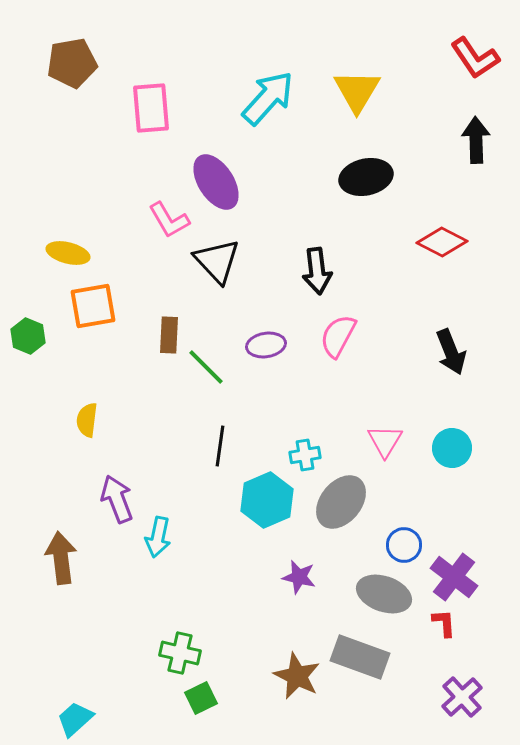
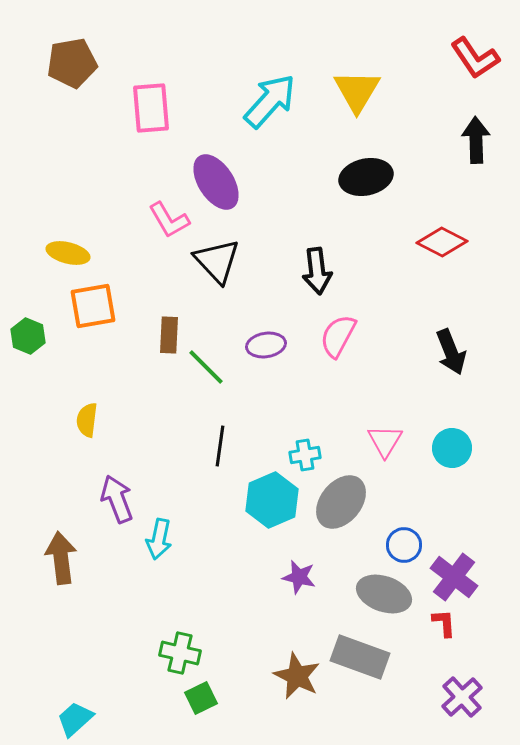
cyan arrow at (268, 98): moved 2 px right, 3 px down
cyan hexagon at (267, 500): moved 5 px right
cyan arrow at (158, 537): moved 1 px right, 2 px down
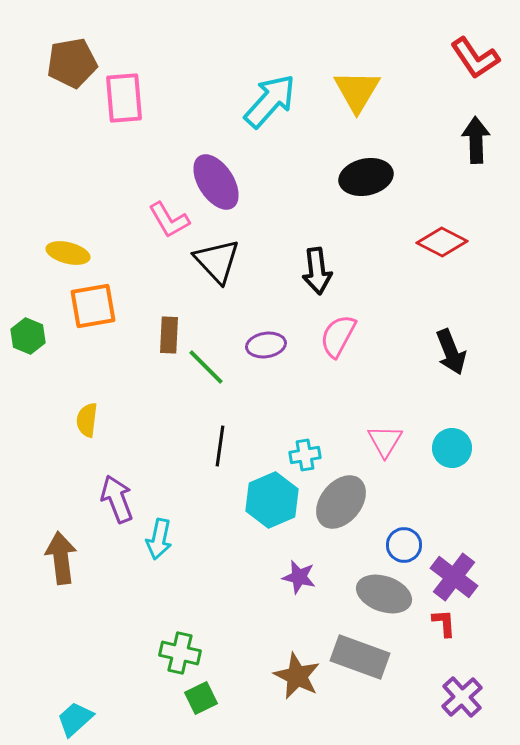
pink rectangle at (151, 108): moved 27 px left, 10 px up
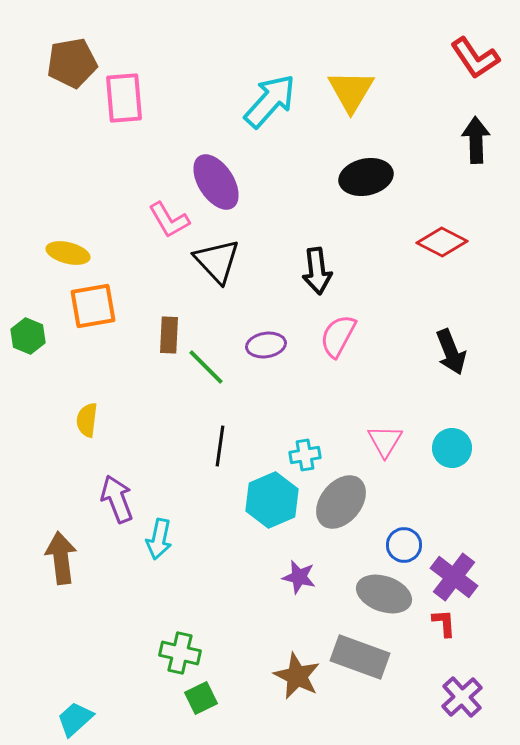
yellow triangle at (357, 91): moved 6 px left
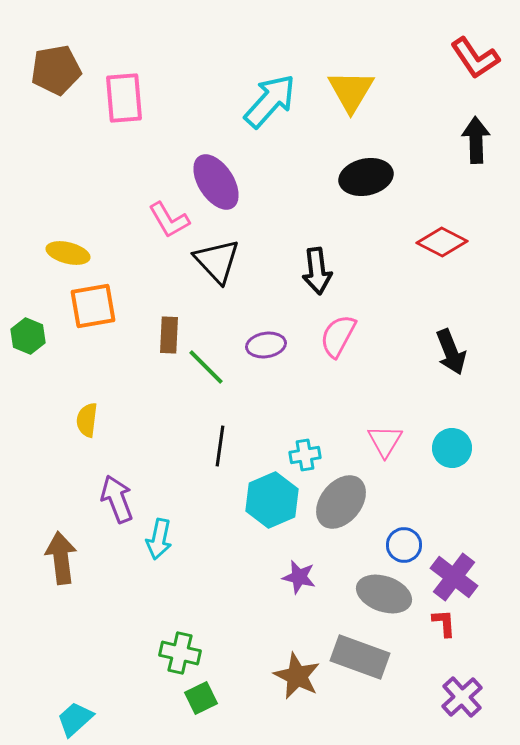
brown pentagon at (72, 63): moved 16 px left, 7 px down
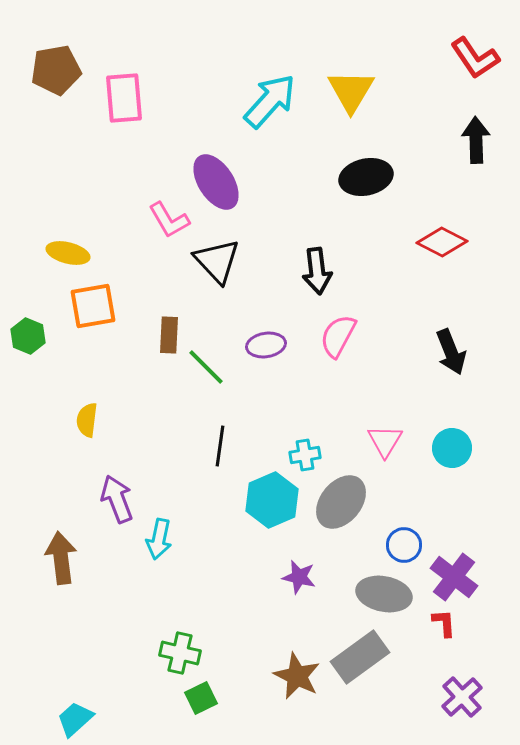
gray ellipse at (384, 594): rotated 8 degrees counterclockwise
gray rectangle at (360, 657): rotated 56 degrees counterclockwise
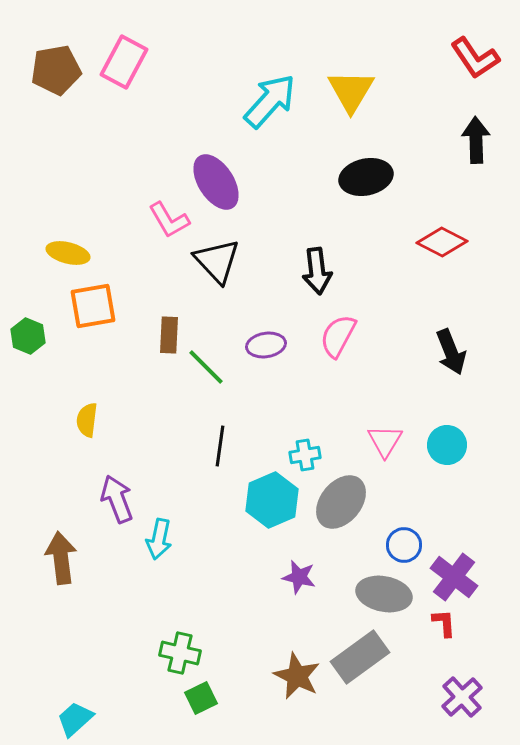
pink rectangle at (124, 98): moved 36 px up; rotated 33 degrees clockwise
cyan circle at (452, 448): moved 5 px left, 3 px up
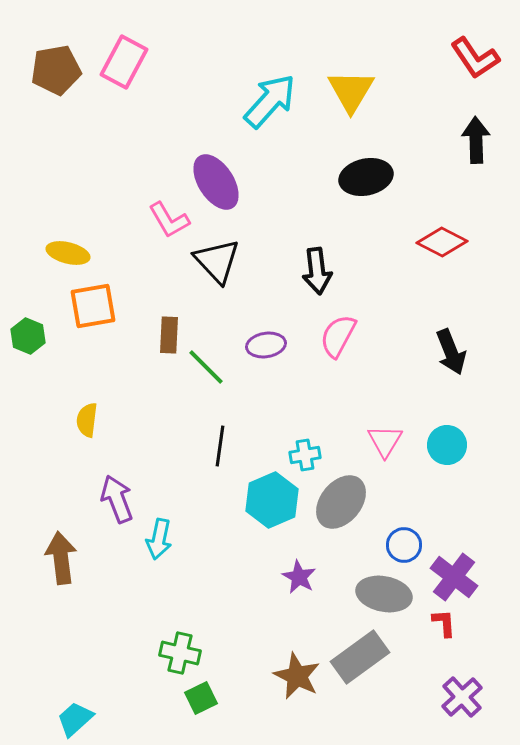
purple star at (299, 577): rotated 16 degrees clockwise
